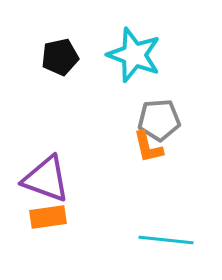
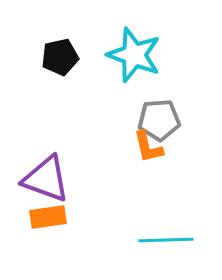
cyan line: rotated 8 degrees counterclockwise
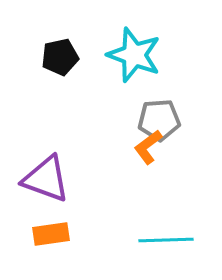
orange L-shape: rotated 66 degrees clockwise
orange rectangle: moved 3 px right, 17 px down
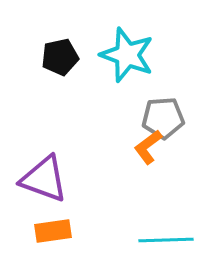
cyan star: moved 7 px left
gray pentagon: moved 4 px right, 2 px up
purple triangle: moved 2 px left
orange rectangle: moved 2 px right, 3 px up
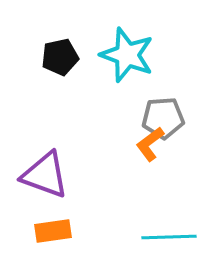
orange L-shape: moved 2 px right, 3 px up
purple triangle: moved 1 px right, 4 px up
cyan line: moved 3 px right, 3 px up
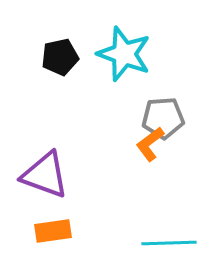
cyan star: moved 3 px left, 1 px up
cyan line: moved 6 px down
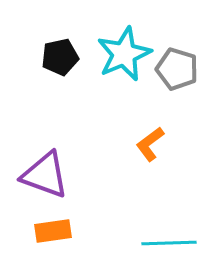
cyan star: rotated 28 degrees clockwise
gray pentagon: moved 14 px right, 49 px up; rotated 21 degrees clockwise
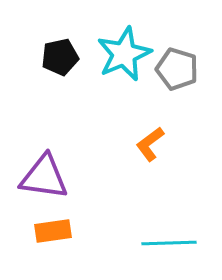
purple triangle: moved 1 px left, 2 px down; rotated 12 degrees counterclockwise
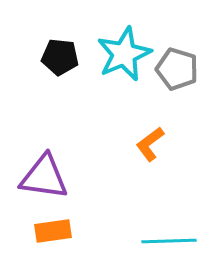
black pentagon: rotated 18 degrees clockwise
cyan line: moved 2 px up
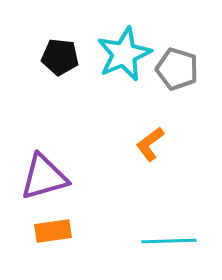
purple triangle: rotated 24 degrees counterclockwise
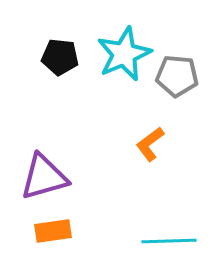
gray pentagon: moved 7 px down; rotated 12 degrees counterclockwise
